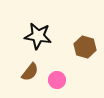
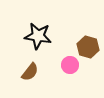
brown hexagon: moved 3 px right
pink circle: moved 13 px right, 15 px up
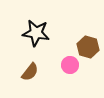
black star: moved 2 px left, 3 px up
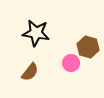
pink circle: moved 1 px right, 2 px up
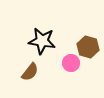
black star: moved 6 px right, 8 px down
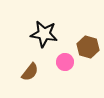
black star: moved 2 px right, 7 px up
pink circle: moved 6 px left, 1 px up
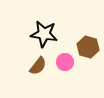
brown semicircle: moved 8 px right, 6 px up
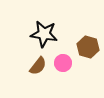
pink circle: moved 2 px left, 1 px down
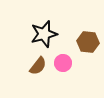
black star: rotated 24 degrees counterclockwise
brown hexagon: moved 5 px up; rotated 10 degrees counterclockwise
